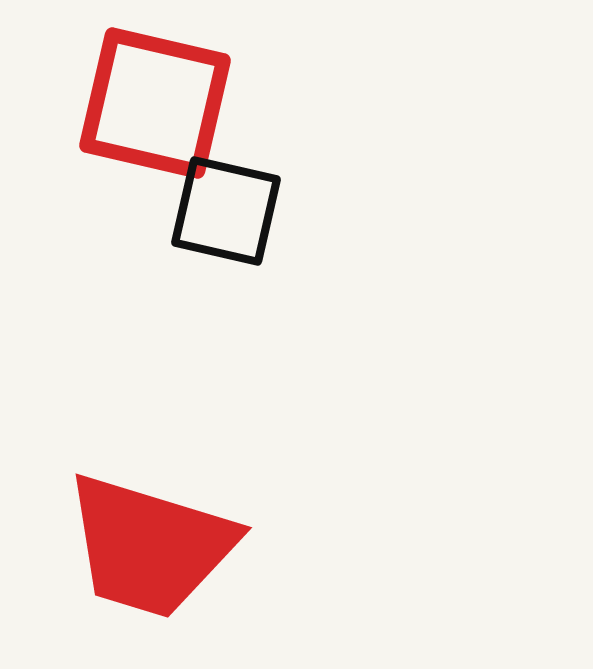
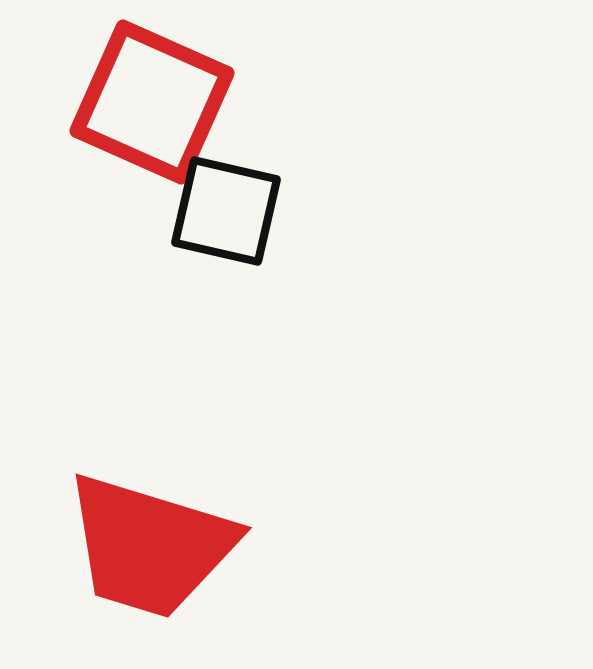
red square: moved 3 px left, 1 px up; rotated 11 degrees clockwise
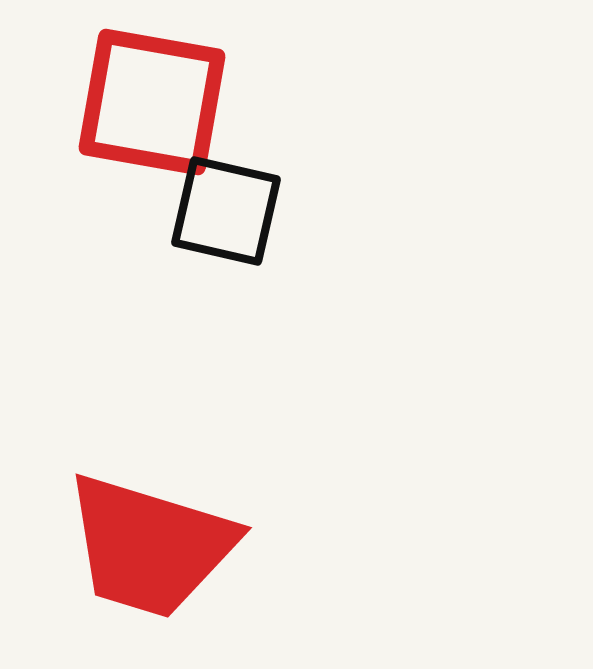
red square: rotated 14 degrees counterclockwise
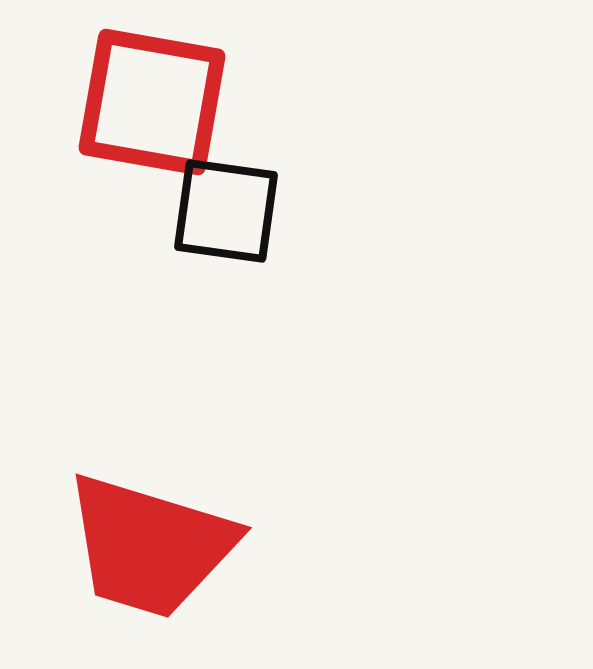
black square: rotated 5 degrees counterclockwise
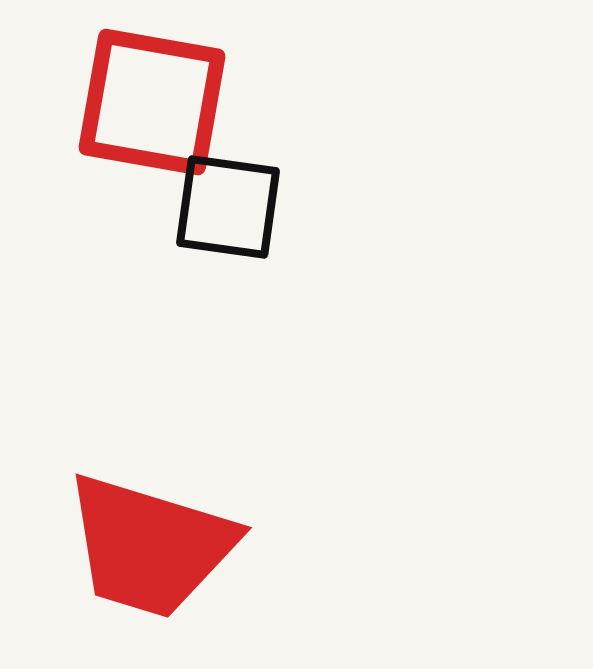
black square: moved 2 px right, 4 px up
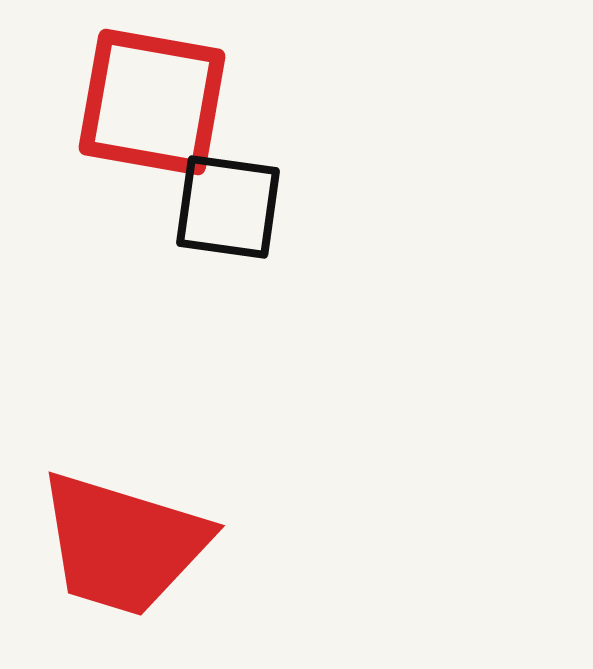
red trapezoid: moved 27 px left, 2 px up
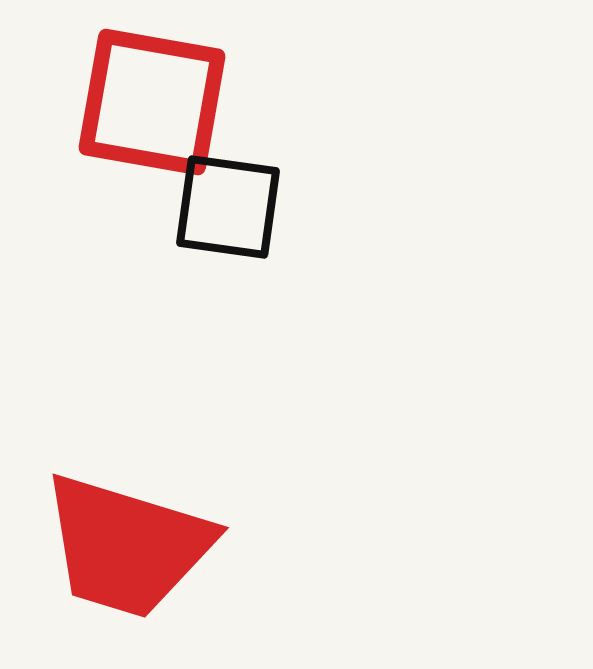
red trapezoid: moved 4 px right, 2 px down
